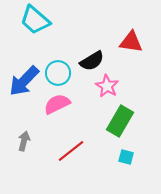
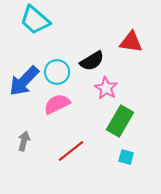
cyan circle: moved 1 px left, 1 px up
pink star: moved 1 px left, 2 px down
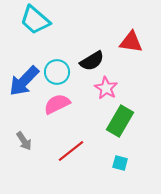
gray arrow: rotated 132 degrees clockwise
cyan square: moved 6 px left, 6 px down
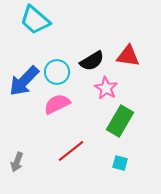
red triangle: moved 3 px left, 14 px down
gray arrow: moved 7 px left, 21 px down; rotated 54 degrees clockwise
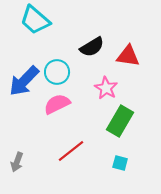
black semicircle: moved 14 px up
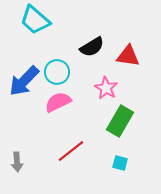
pink semicircle: moved 1 px right, 2 px up
gray arrow: rotated 24 degrees counterclockwise
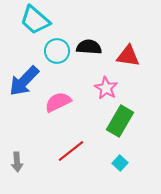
black semicircle: moved 3 px left; rotated 145 degrees counterclockwise
cyan circle: moved 21 px up
cyan square: rotated 28 degrees clockwise
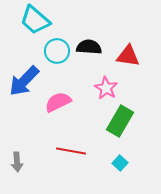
red line: rotated 48 degrees clockwise
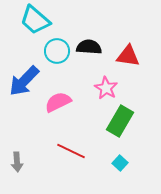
red line: rotated 16 degrees clockwise
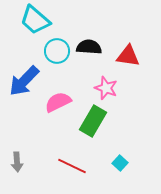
pink star: rotated 10 degrees counterclockwise
green rectangle: moved 27 px left
red line: moved 1 px right, 15 px down
